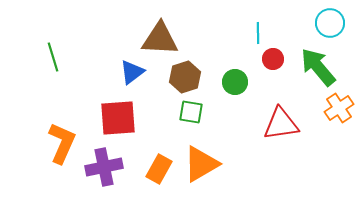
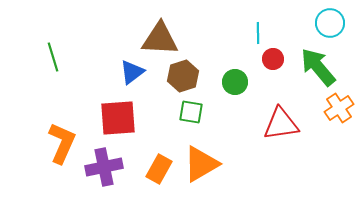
brown hexagon: moved 2 px left, 1 px up
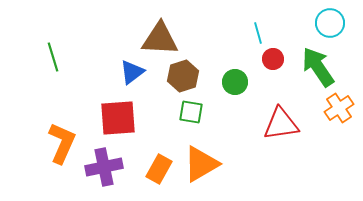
cyan line: rotated 15 degrees counterclockwise
green arrow: rotated 6 degrees clockwise
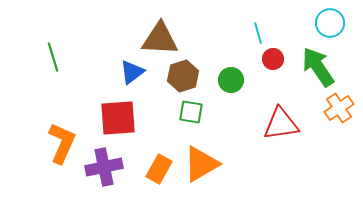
green circle: moved 4 px left, 2 px up
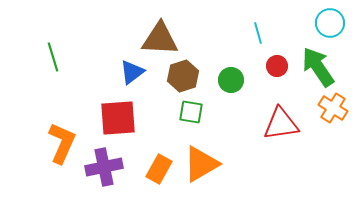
red circle: moved 4 px right, 7 px down
orange cross: moved 6 px left; rotated 24 degrees counterclockwise
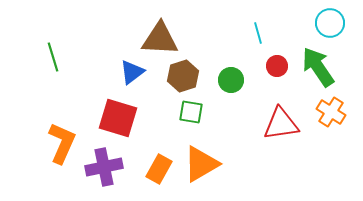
orange cross: moved 2 px left, 4 px down
red square: rotated 21 degrees clockwise
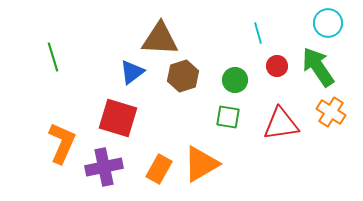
cyan circle: moved 2 px left
green circle: moved 4 px right
green square: moved 37 px right, 5 px down
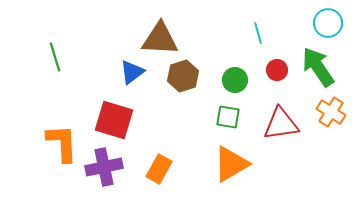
green line: moved 2 px right
red circle: moved 4 px down
red square: moved 4 px left, 2 px down
orange L-shape: rotated 27 degrees counterclockwise
orange triangle: moved 30 px right
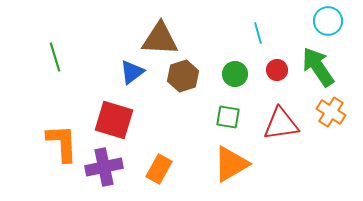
cyan circle: moved 2 px up
green circle: moved 6 px up
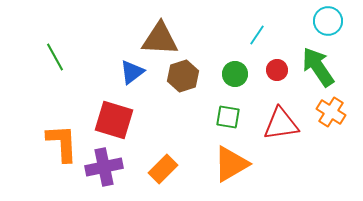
cyan line: moved 1 px left, 2 px down; rotated 50 degrees clockwise
green line: rotated 12 degrees counterclockwise
orange rectangle: moved 4 px right; rotated 16 degrees clockwise
